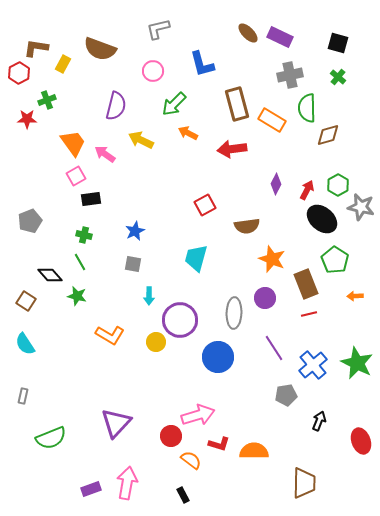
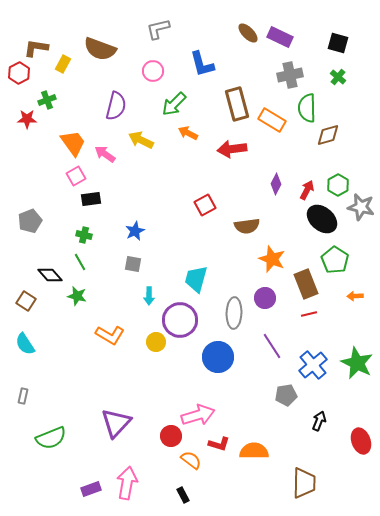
cyan trapezoid at (196, 258): moved 21 px down
purple line at (274, 348): moved 2 px left, 2 px up
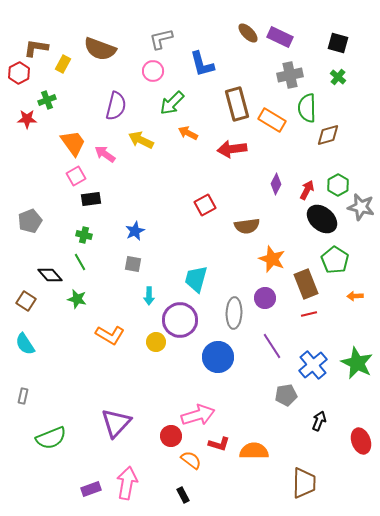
gray L-shape at (158, 29): moved 3 px right, 10 px down
green arrow at (174, 104): moved 2 px left, 1 px up
green star at (77, 296): moved 3 px down
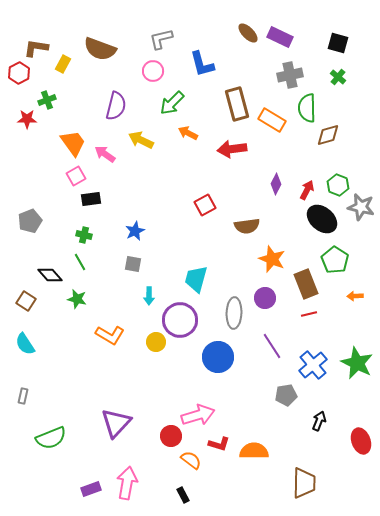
green hexagon at (338, 185): rotated 10 degrees counterclockwise
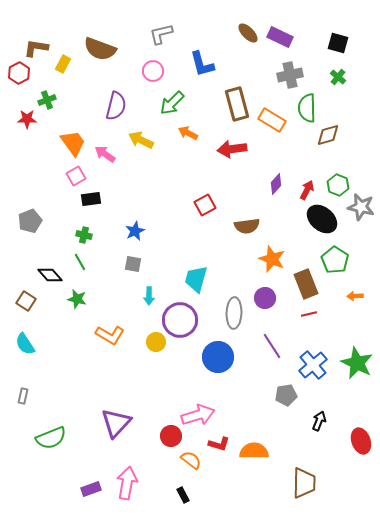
gray L-shape at (161, 39): moved 5 px up
purple diamond at (276, 184): rotated 15 degrees clockwise
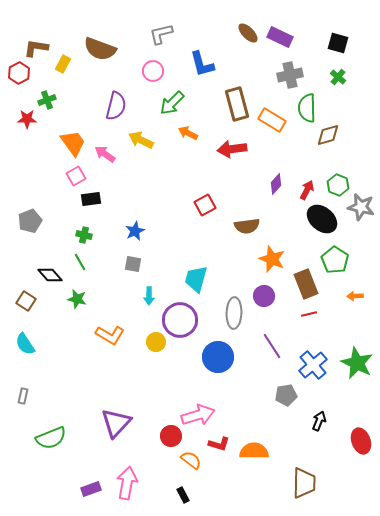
purple circle at (265, 298): moved 1 px left, 2 px up
